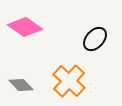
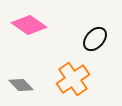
pink diamond: moved 4 px right, 2 px up
orange cross: moved 4 px right, 2 px up; rotated 12 degrees clockwise
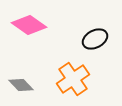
black ellipse: rotated 20 degrees clockwise
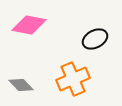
pink diamond: rotated 24 degrees counterclockwise
orange cross: rotated 12 degrees clockwise
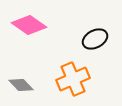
pink diamond: rotated 24 degrees clockwise
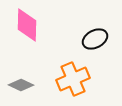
pink diamond: moved 2 px left; rotated 56 degrees clockwise
gray diamond: rotated 20 degrees counterclockwise
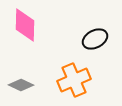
pink diamond: moved 2 px left
orange cross: moved 1 px right, 1 px down
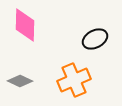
gray diamond: moved 1 px left, 4 px up
